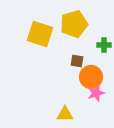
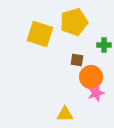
yellow pentagon: moved 2 px up
brown square: moved 1 px up
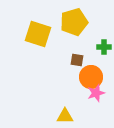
yellow square: moved 2 px left
green cross: moved 2 px down
yellow triangle: moved 2 px down
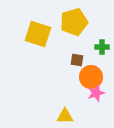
green cross: moved 2 px left
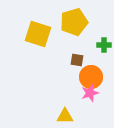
green cross: moved 2 px right, 2 px up
pink star: moved 6 px left
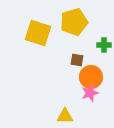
yellow square: moved 1 px up
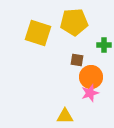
yellow pentagon: rotated 12 degrees clockwise
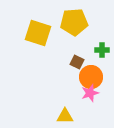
green cross: moved 2 px left, 5 px down
brown square: moved 2 px down; rotated 16 degrees clockwise
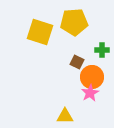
yellow square: moved 2 px right, 1 px up
orange circle: moved 1 px right
pink star: rotated 12 degrees counterclockwise
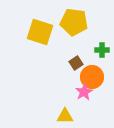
yellow pentagon: rotated 12 degrees clockwise
brown square: moved 1 px left, 1 px down; rotated 32 degrees clockwise
pink star: moved 6 px left, 1 px up
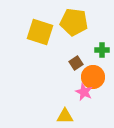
orange circle: moved 1 px right
pink star: rotated 18 degrees counterclockwise
